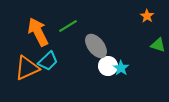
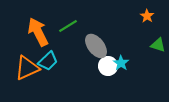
cyan star: moved 5 px up
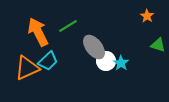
gray ellipse: moved 2 px left, 1 px down
white circle: moved 2 px left, 5 px up
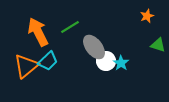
orange star: rotated 16 degrees clockwise
green line: moved 2 px right, 1 px down
orange triangle: moved 1 px left, 2 px up; rotated 16 degrees counterclockwise
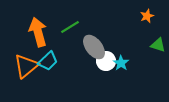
orange arrow: rotated 12 degrees clockwise
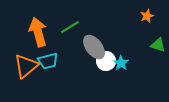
cyan trapezoid: rotated 30 degrees clockwise
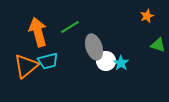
gray ellipse: rotated 20 degrees clockwise
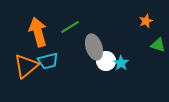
orange star: moved 1 px left, 5 px down
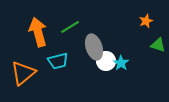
cyan trapezoid: moved 10 px right
orange triangle: moved 3 px left, 7 px down
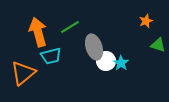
cyan trapezoid: moved 7 px left, 5 px up
